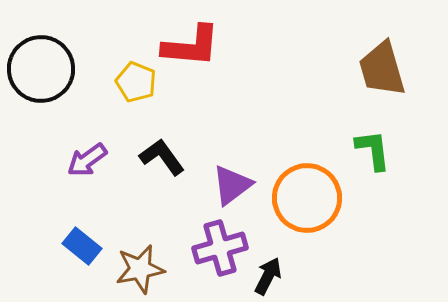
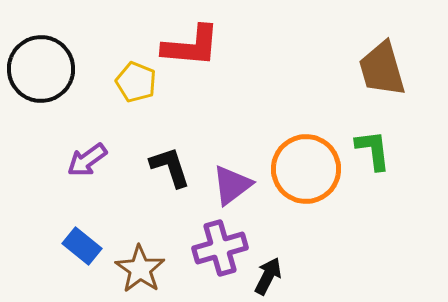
black L-shape: moved 8 px right, 10 px down; rotated 18 degrees clockwise
orange circle: moved 1 px left, 29 px up
brown star: rotated 27 degrees counterclockwise
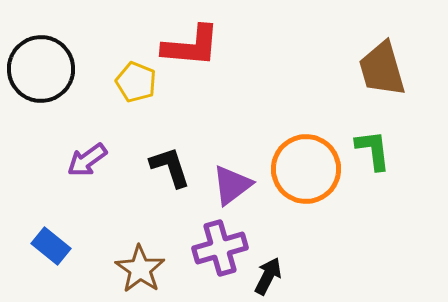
blue rectangle: moved 31 px left
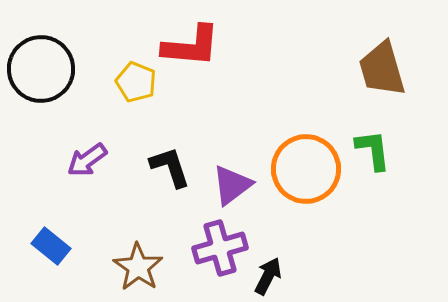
brown star: moved 2 px left, 2 px up
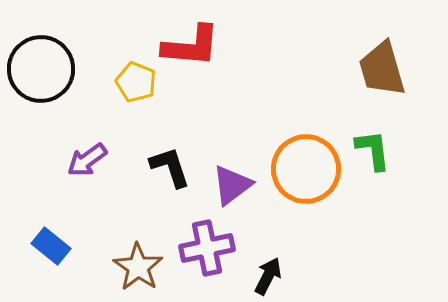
purple cross: moved 13 px left; rotated 4 degrees clockwise
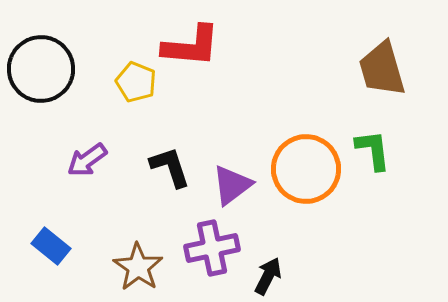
purple cross: moved 5 px right
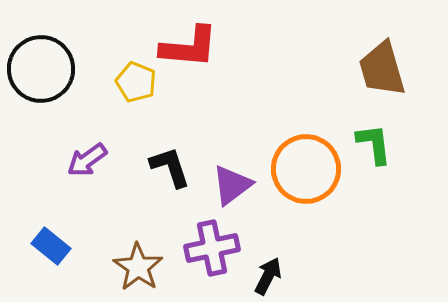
red L-shape: moved 2 px left, 1 px down
green L-shape: moved 1 px right, 6 px up
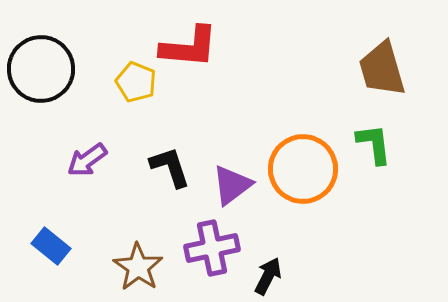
orange circle: moved 3 px left
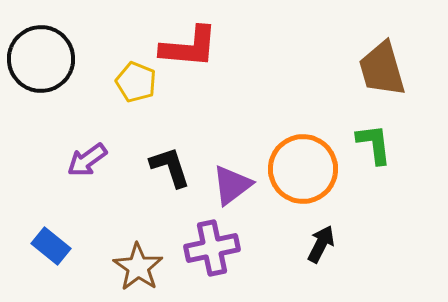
black circle: moved 10 px up
black arrow: moved 53 px right, 32 px up
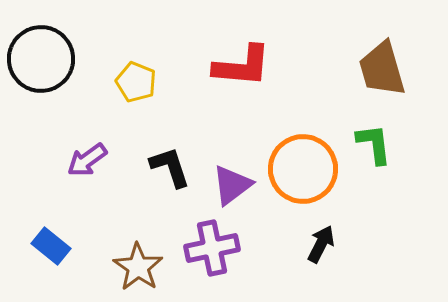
red L-shape: moved 53 px right, 19 px down
